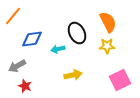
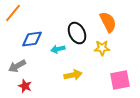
orange line: moved 3 px up
yellow star: moved 5 px left, 2 px down
pink square: rotated 15 degrees clockwise
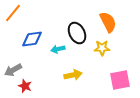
gray arrow: moved 4 px left, 4 px down
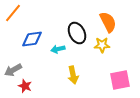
yellow star: moved 3 px up
yellow arrow: rotated 90 degrees clockwise
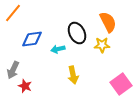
gray arrow: rotated 36 degrees counterclockwise
pink square: moved 1 px right, 4 px down; rotated 25 degrees counterclockwise
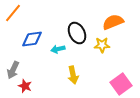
orange semicircle: moved 5 px right; rotated 85 degrees counterclockwise
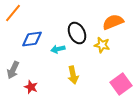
yellow star: rotated 14 degrees clockwise
red star: moved 6 px right, 1 px down
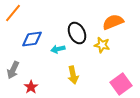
red star: rotated 16 degrees clockwise
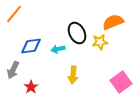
orange line: moved 1 px right, 1 px down
blue diamond: moved 1 px left, 7 px down
yellow star: moved 2 px left, 3 px up; rotated 21 degrees counterclockwise
yellow arrow: rotated 18 degrees clockwise
pink square: moved 2 px up
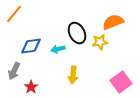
gray arrow: moved 1 px right, 1 px down
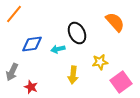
orange semicircle: moved 2 px right; rotated 70 degrees clockwise
yellow star: moved 20 px down
blue diamond: moved 1 px right, 2 px up
gray arrow: moved 2 px left, 1 px down
red star: rotated 16 degrees counterclockwise
